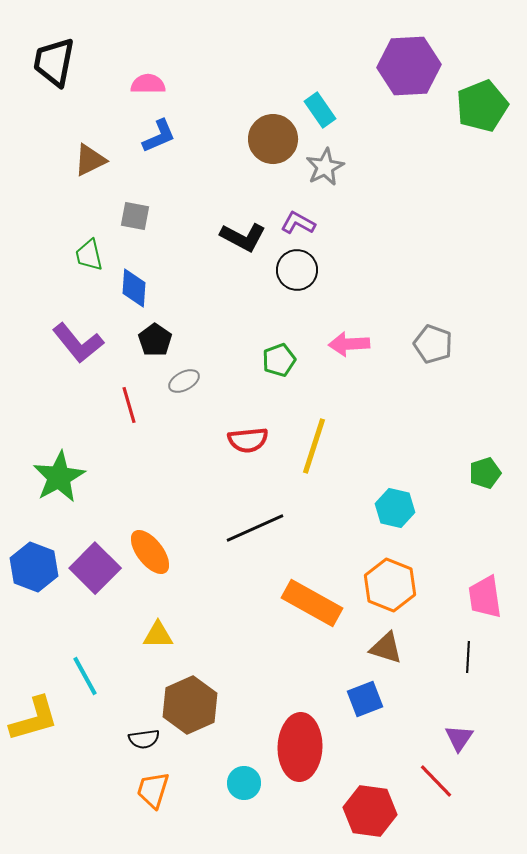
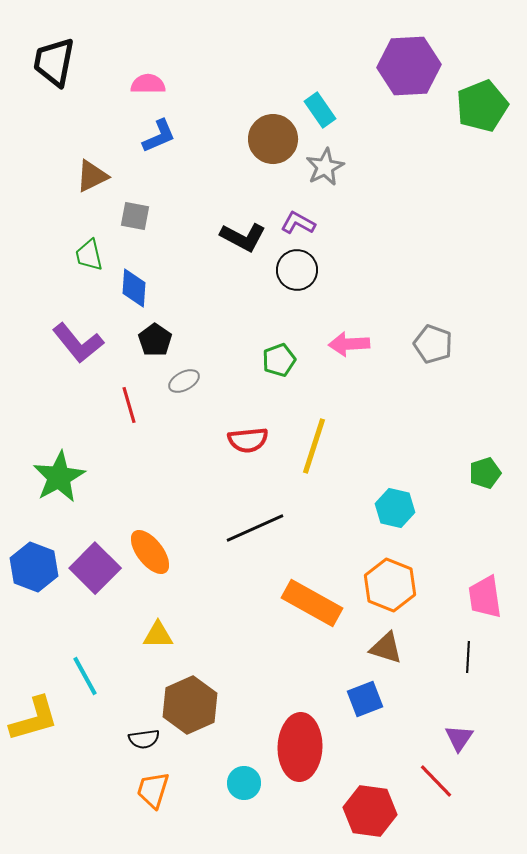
brown triangle at (90, 160): moved 2 px right, 16 px down
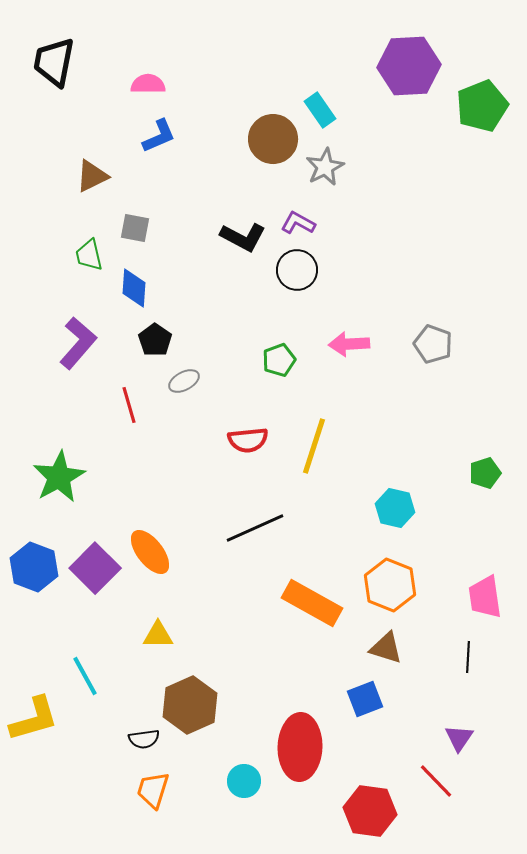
gray square at (135, 216): moved 12 px down
purple L-shape at (78, 343): rotated 100 degrees counterclockwise
cyan circle at (244, 783): moved 2 px up
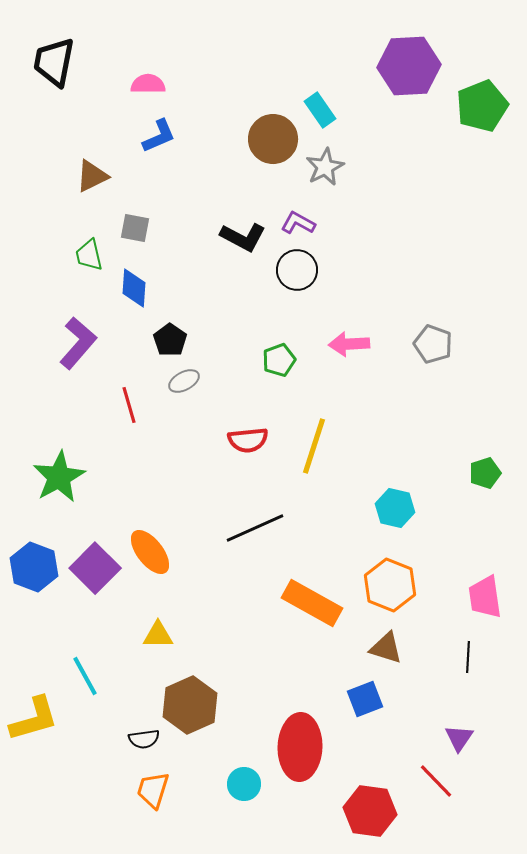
black pentagon at (155, 340): moved 15 px right
cyan circle at (244, 781): moved 3 px down
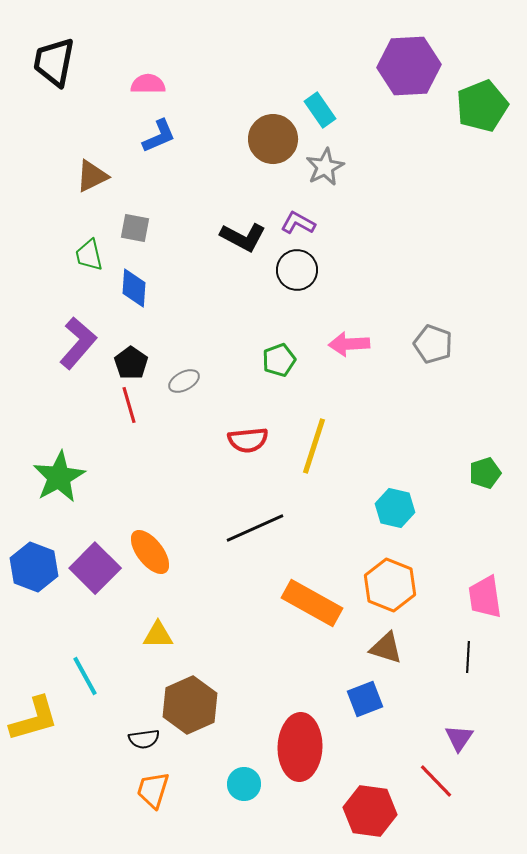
black pentagon at (170, 340): moved 39 px left, 23 px down
